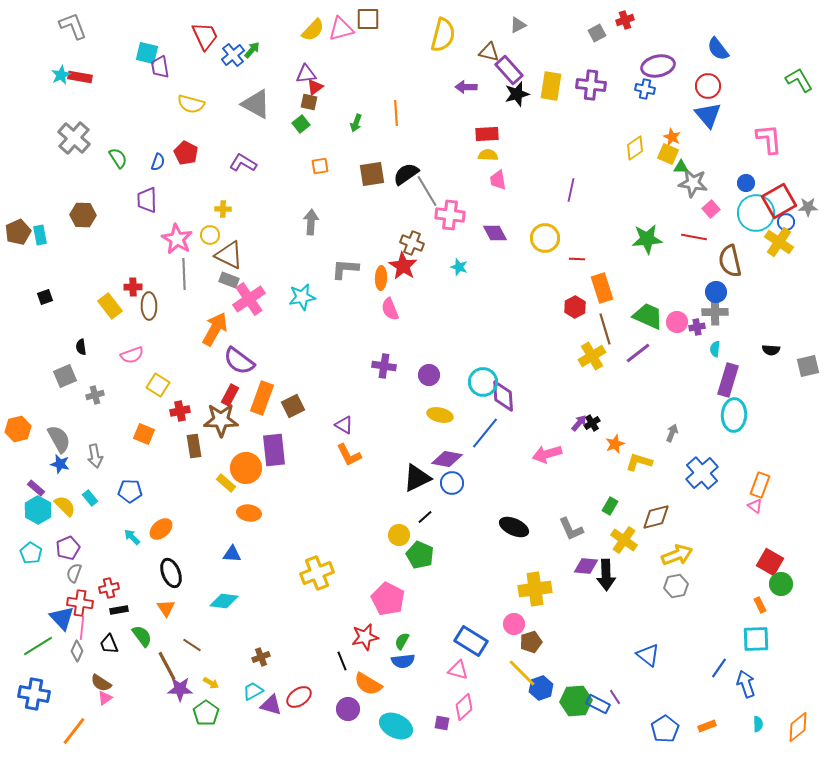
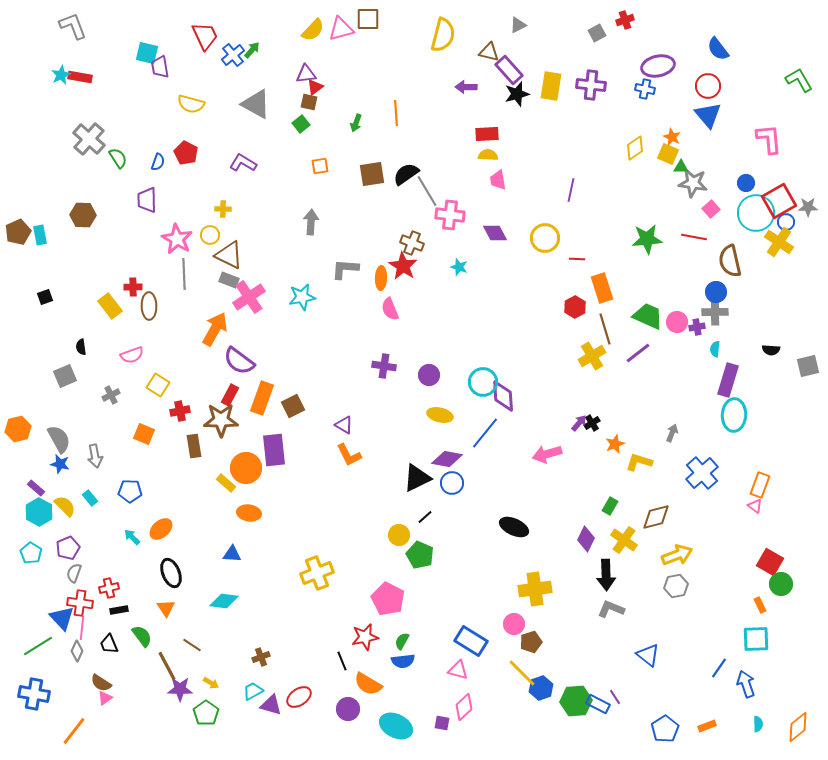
gray cross at (74, 138): moved 15 px right, 1 px down
pink cross at (249, 299): moved 2 px up
gray cross at (95, 395): moved 16 px right; rotated 12 degrees counterclockwise
cyan hexagon at (38, 510): moved 1 px right, 2 px down
gray L-shape at (571, 529): moved 40 px right, 80 px down; rotated 136 degrees clockwise
purple diamond at (586, 566): moved 27 px up; rotated 70 degrees counterclockwise
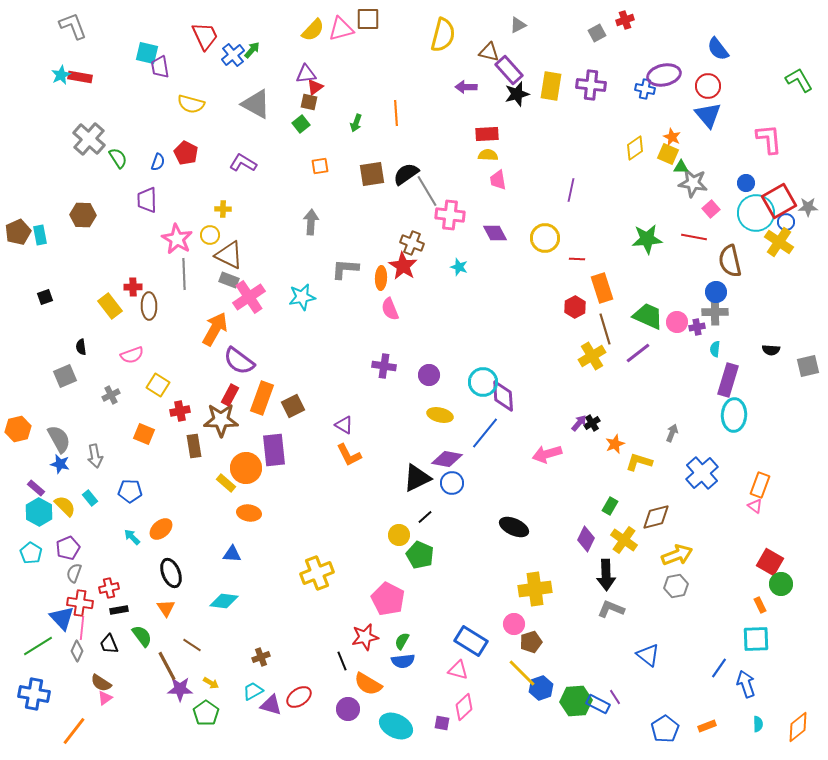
purple ellipse at (658, 66): moved 6 px right, 9 px down
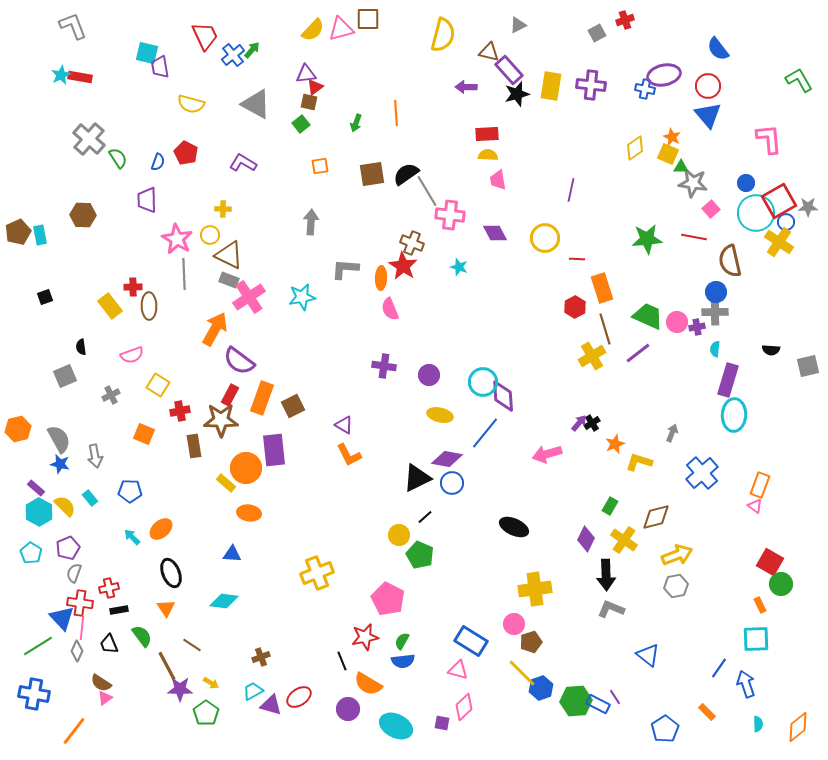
orange rectangle at (707, 726): moved 14 px up; rotated 66 degrees clockwise
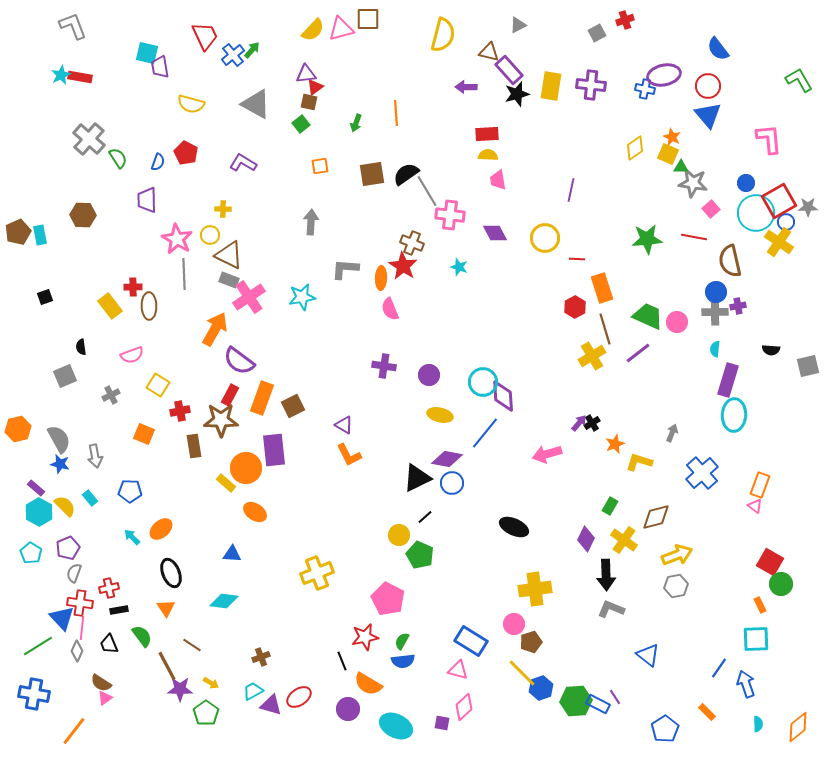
purple cross at (697, 327): moved 41 px right, 21 px up
orange ellipse at (249, 513): moved 6 px right, 1 px up; rotated 25 degrees clockwise
